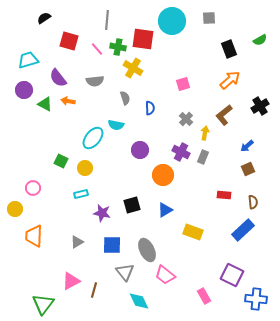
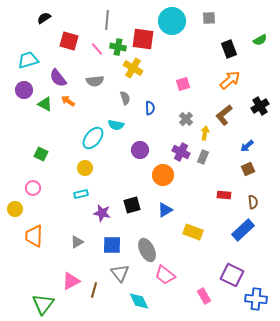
orange arrow at (68, 101): rotated 24 degrees clockwise
green square at (61, 161): moved 20 px left, 7 px up
gray triangle at (125, 272): moved 5 px left, 1 px down
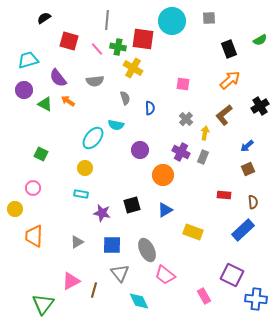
pink square at (183, 84): rotated 24 degrees clockwise
cyan rectangle at (81, 194): rotated 24 degrees clockwise
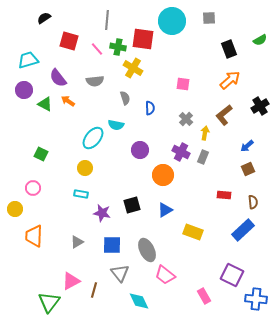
green triangle at (43, 304): moved 6 px right, 2 px up
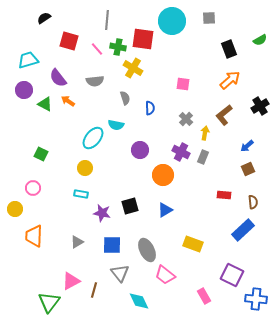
black square at (132, 205): moved 2 px left, 1 px down
yellow rectangle at (193, 232): moved 12 px down
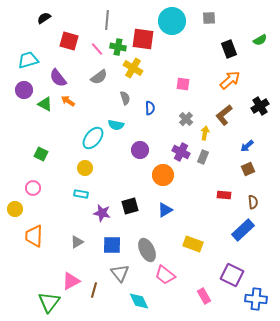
gray semicircle at (95, 81): moved 4 px right, 4 px up; rotated 30 degrees counterclockwise
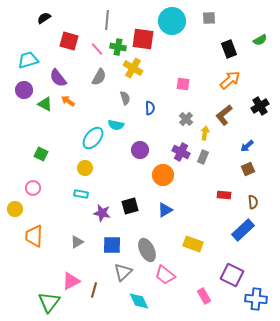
gray semicircle at (99, 77): rotated 24 degrees counterclockwise
gray triangle at (120, 273): moved 3 px right, 1 px up; rotated 24 degrees clockwise
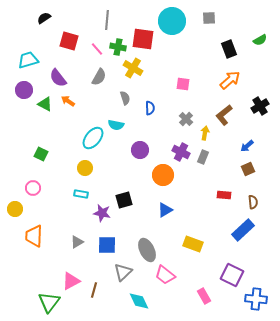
black square at (130, 206): moved 6 px left, 6 px up
blue square at (112, 245): moved 5 px left
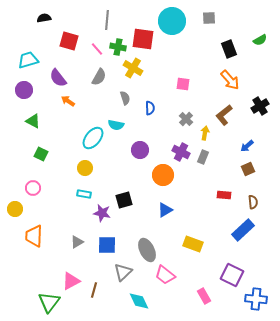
black semicircle at (44, 18): rotated 24 degrees clockwise
orange arrow at (230, 80): rotated 90 degrees clockwise
green triangle at (45, 104): moved 12 px left, 17 px down
cyan rectangle at (81, 194): moved 3 px right
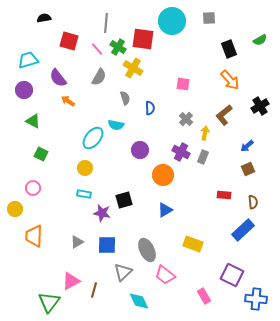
gray line at (107, 20): moved 1 px left, 3 px down
green cross at (118, 47): rotated 21 degrees clockwise
